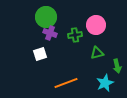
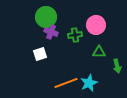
purple cross: moved 1 px right, 1 px up
green triangle: moved 2 px right, 1 px up; rotated 16 degrees clockwise
cyan star: moved 16 px left
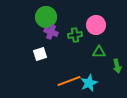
orange line: moved 3 px right, 2 px up
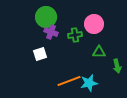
pink circle: moved 2 px left, 1 px up
cyan star: rotated 12 degrees clockwise
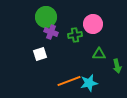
pink circle: moved 1 px left
green triangle: moved 2 px down
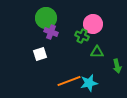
green circle: moved 1 px down
green cross: moved 7 px right, 1 px down; rotated 32 degrees clockwise
green triangle: moved 2 px left, 2 px up
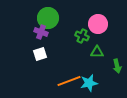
green circle: moved 2 px right
pink circle: moved 5 px right
purple cross: moved 10 px left
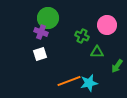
pink circle: moved 9 px right, 1 px down
green arrow: rotated 48 degrees clockwise
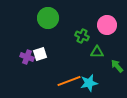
purple cross: moved 14 px left, 25 px down
green arrow: rotated 104 degrees clockwise
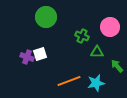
green circle: moved 2 px left, 1 px up
pink circle: moved 3 px right, 2 px down
cyan star: moved 7 px right
